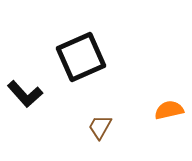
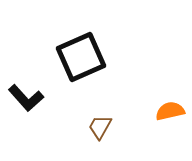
black L-shape: moved 1 px right, 4 px down
orange semicircle: moved 1 px right, 1 px down
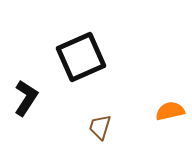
black L-shape: rotated 105 degrees counterclockwise
brown trapezoid: rotated 12 degrees counterclockwise
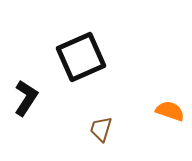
orange semicircle: rotated 32 degrees clockwise
brown trapezoid: moved 1 px right, 2 px down
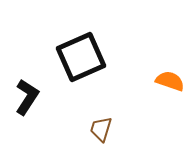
black L-shape: moved 1 px right, 1 px up
orange semicircle: moved 30 px up
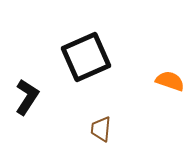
black square: moved 5 px right
brown trapezoid: rotated 12 degrees counterclockwise
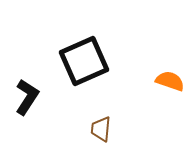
black square: moved 2 px left, 4 px down
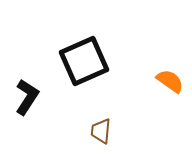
orange semicircle: rotated 16 degrees clockwise
brown trapezoid: moved 2 px down
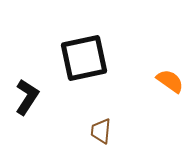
black square: moved 3 px up; rotated 12 degrees clockwise
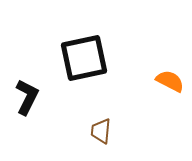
orange semicircle: rotated 8 degrees counterclockwise
black L-shape: rotated 6 degrees counterclockwise
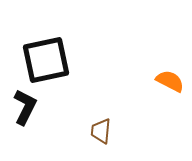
black square: moved 38 px left, 2 px down
black L-shape: moved 2 px left, 10 px down
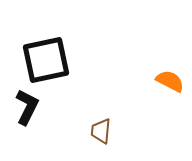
black L-shape: moved 2 px right
